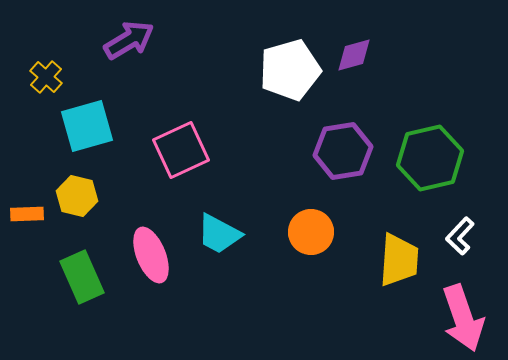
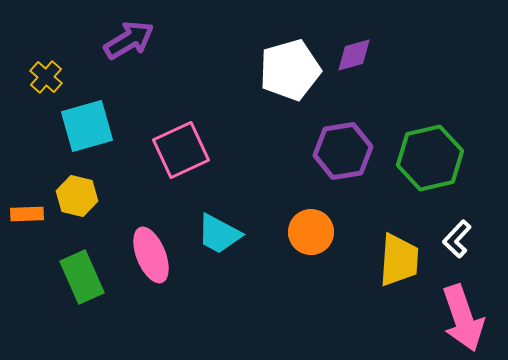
white L-shape: moved 3 px left, 3 px down
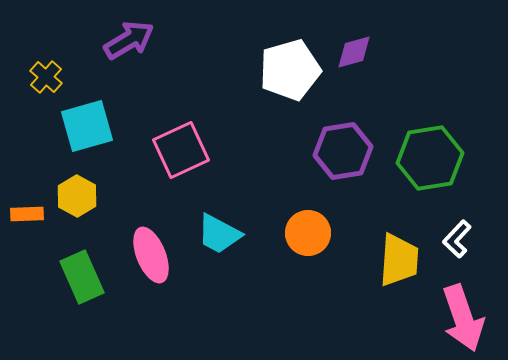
purple diamond: moved 3 px up
green hexagon: rotated 4 degrees clockwise
yellow hexagon: rotated 15 degrees clockwise
orange circle: moved 3 px left, 1 px down
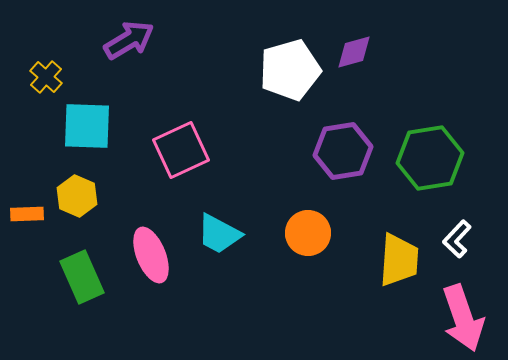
cyan square: rotated 18 degrees clockwise
yellow hexagon: rotated 6 degrees counterclockwise
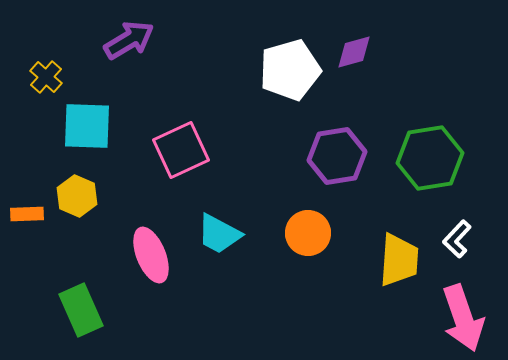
purple hexagon: moved 6 px left, 5 px down
green rectangle: moved 1 px left, 33 px down
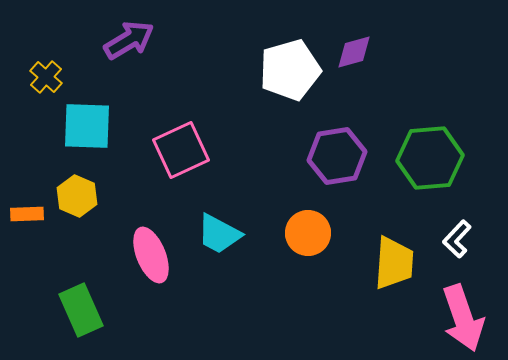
green hexagon: rotated 4 degrees clockwise
yellow trapezoid: moved 5 px left, 3 px down
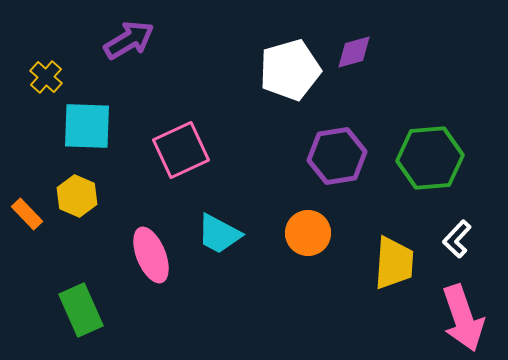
orange rectangle: rotated 48 degrees clockwise
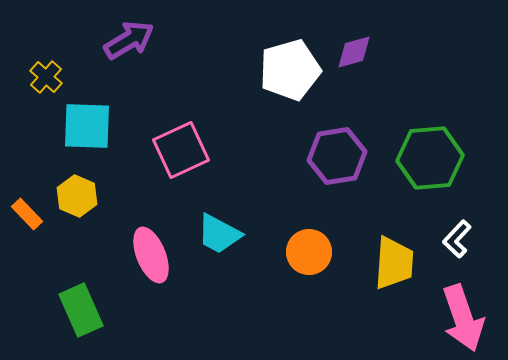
orange circle: moved 1 px right, 19 px down
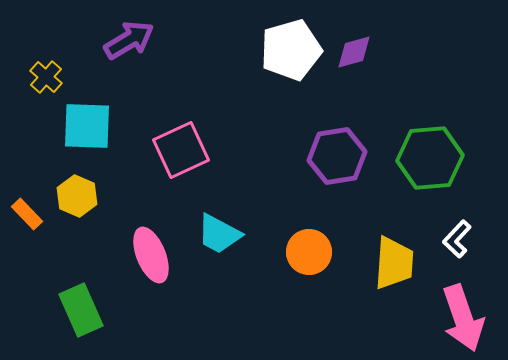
white pentagon: moved 1 px right, 20 px up
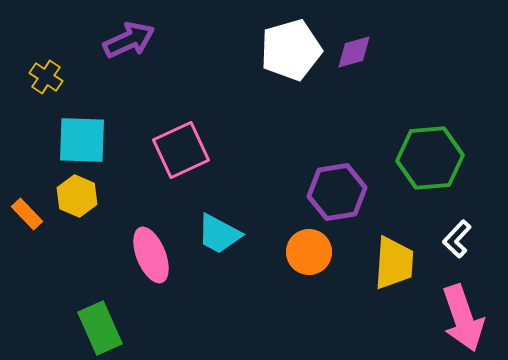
purple arrow: rotated 6 degrees clockwise
yellow cross: rotated 8 degrees counterclockwise
cyan square: moved 5 px left, 14 px down
purple hexagon: moved 36 px down
green rectangle: moved 19 px right, 18 px down
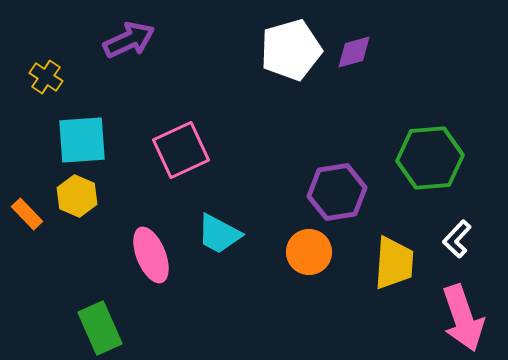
cyan square: rotated 6 degrees counterclockwise
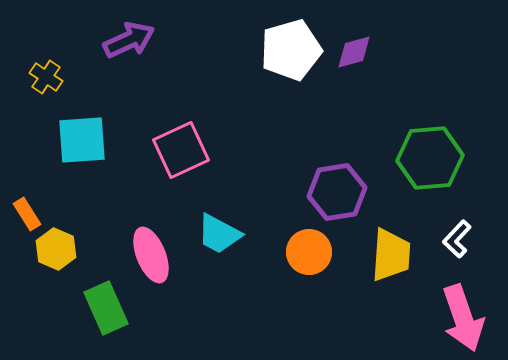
yellow hexagon: moved 21 px left, 53 px down
orange rectangle: rotated 12 degrees clockwise
yellow trapezoid: moved 3 px left, 8 px up
green rectangle: moved 6 px right, 20 px up
